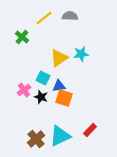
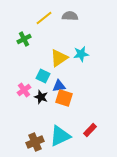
green cross: moved 2 px right, 2 px down; rotated 24 degrees clockwise
cyan square: moved 2 px up
brown cross: moved 1 px left, 3 px down; rotated 18 degrees clockwise
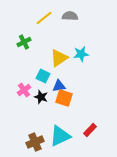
green cross: moved 3 px down
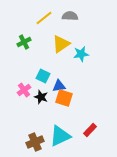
yellow triangle: moved 2 px right, 14 px up
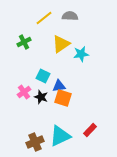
pink cross: moved 2 px down
orange square: moved 1 px left
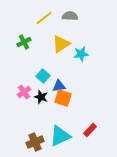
cyan square: rotated 16 degrees clockwise
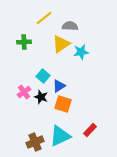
gray semicircle: moved 10 px down
green cross: rotated 24 degrees clockwise
cyan star: moved 2 px up
blue triangle: rotated 24 degrees counterclockwise
orange square: moved 6 px down
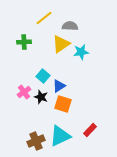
brown cross: moved 1 px right, 1 px up
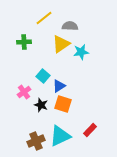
black star: moved 8 px down
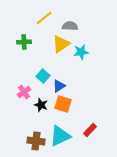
brown cross: rotated 30 degrees clockwise
